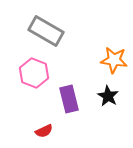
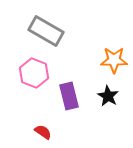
orange star: rotated 8 degrees counterclockwise
purple rectangle: moved 3 px up
red semicircle: moved 1 px left, 1 px down; rotated 120 degrees counterclockwise
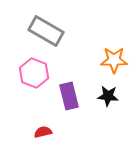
black star: rotated 25 degrees counterclockwise
red semicircle: rotated 48 degrees counterclockwise
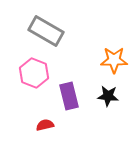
red semicircle: moved 2 px right, 7 px up
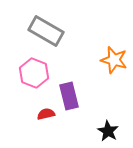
orange star: rotated 16 degrees clockwise
black star: moved 35 px down; rotated 25 degrees clockwise
red semicircle: moved 1 px right, 11 px up
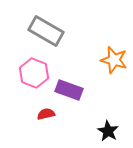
purple rectangle: moved 6 px up; rotated 56 degrees counterclockwise
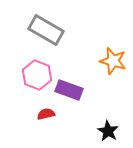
gray rectangle: moved 1 px up
orange star: moved 1 px left, 1 px down
pink hexagon: moved 3 px right, 2 px down
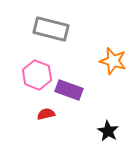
gray rectangle: moved 5 px right, 1 px up; rotated 16 degrees counterclockwise
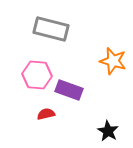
pink hexagon: rotated 16 degrees counterclockwise
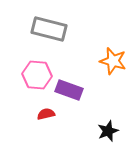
gray rectangle: moved 2 px left
black star: rotated 20 degrees clockwise
